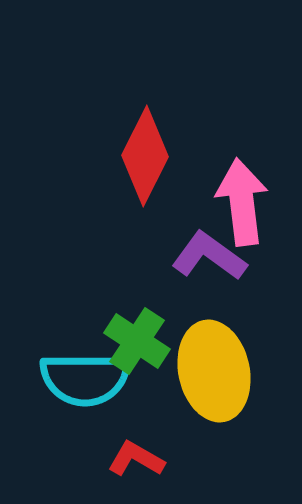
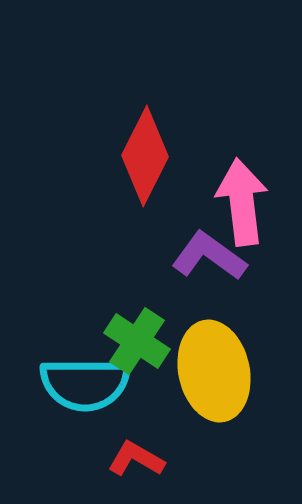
cyan semicircle: moved 5 px down
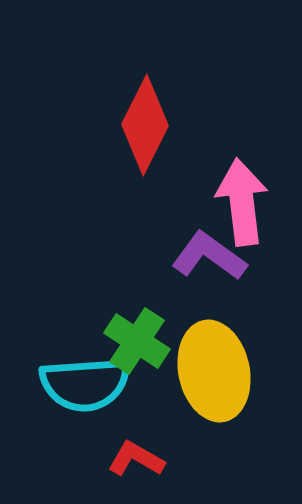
red diamond: moved 31 px up
cyan semicircle: rotated 4 degrees counterclockwise
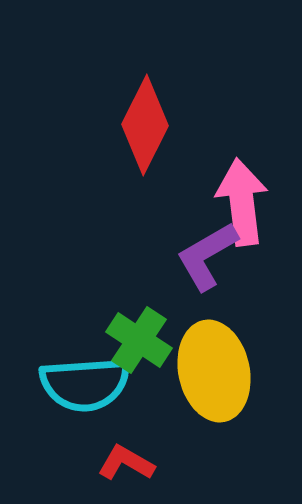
purple L-shape: moved 2 px left; rotated 66 degrees counterclockwise
green cross: moved 2 px right, 1 px up
red L-shape: moved 10 px left, 4 px down
